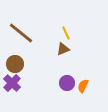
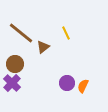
brown triangle: moved 20 px left, 2 px up; rotated 16 degrees counterclockwise
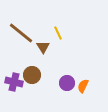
yellow line: moved 8 px left
brown triangle: rotated 24 degrees counterclockwise
brown circle: moved 17 px right, 11 px down
purple cross: moved 2 px right, 1 px up; rotated 30 degrees counterclockwise
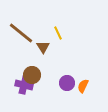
purple cross: moved 10 px right, 3 px down
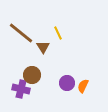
purple cross: moved 3 px left, 4 px down
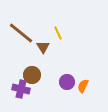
purple circle: moved 1 px up
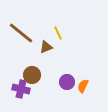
brown triangle: moved 3 px right; rotated 40 degrees clockwise
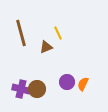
brown line: rotated 36 degrees clockwise
brown circle: moved 5 px right, 14 px down
orange semicircle: moved 2 px up
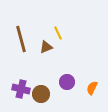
brown line: moved 6 px down
orange semicircle: moved 9 px right, 4 px down
brown circle: moved 4 px right, 5 px down
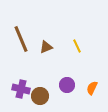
yellow line: moved 19 px right, 13 px down
brown line: rotated 8 degrees counterclockwise
purple circle: moved 3 px down
brown circle: moved 1 px left, 2 px down
